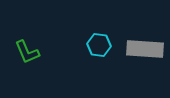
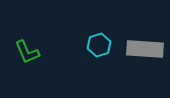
cyan hexagon: rotated 25 degrees counterclockwise
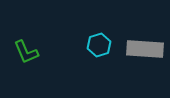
green L-shape: moved 1 px left
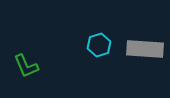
green L-shape: moved 14 px down
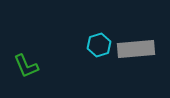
gray rectangle: moved 9 px left; rotated 9 degrees counterclockwise
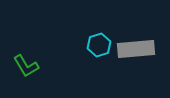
green L-shape: rotated 8 degrees counterclockwise
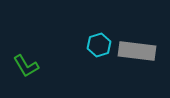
gray rectangle: moved 1 px right, 2 px down; rotated 12 degrees clockwise
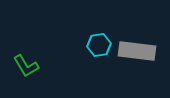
cyan hexagon: rotated 10 degrees clockwise
